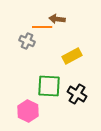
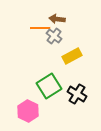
orange line: moved 2 px left, 1 px down
gray cross: moved 27 px right, 5 px up; rotated 14 degrees clockwise
green square: rotated 35 degrees counterclockwise
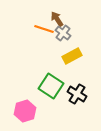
brown arrow: rotated 49 degrees clockwise
orange line: moved 4 px right, 1 px down; rotated 18 degrees clockwise
gray cross: moved 9 px right, 3 px up
green square: moved 2 px right; rotated 25 degrees counterclockwise
pink hexagon: moved 3 px left; rotated 15 degrees clockwise
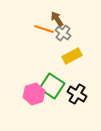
green square: moved 1 px right
pink hexagon: moved 9 px right, 17 px up
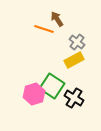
gray cross: moved 14 px right, 9 px down
yellow rectangle: moved 2 px right, 4 px down
black cross: moved 3 px left, 4 px down
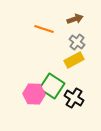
brown arrow: moved 18 px right; rotated 105 degrees clockwise
pink hexagon: rotated 20 degrees clockwise
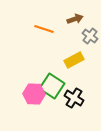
gray cross: moved 13 px right, 6 px up
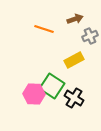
gray cross: rotated 28 degrees clockwise
